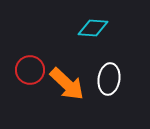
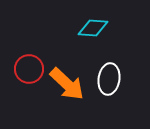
red circle: moved 1 px left, 1 px up
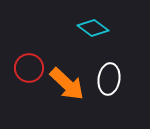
cyan diamond: rotated 32 degrees clockwise
red circle: moved 1 px up
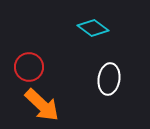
red circle: moved 1 px up
orange arrow: moved 25 px left, 21 px down
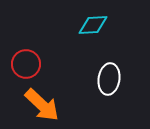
cyan diamond: moved 3 px up; rotated 40 degrees counterclockwise
red circle: moved 3 px left, 3 px up
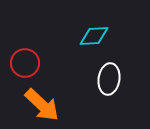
cyan diamond: moved 1 px right, 11 px down
red circle: moved 1 px left, 1 px up
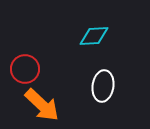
red circle: moved 6 px down
white ellipse: moved 6 px left, 7 px down
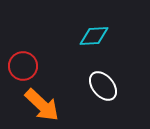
red circle: moved 2 px left, 3 px up
white ellipse: rotated 48 degrees counterclockwise
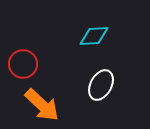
red circle: moved 2 px up
white ellipse: moved 2 px left, 1 px up; rotated 68 degrees clockwise
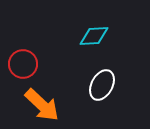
white ellipse: moved 1 px right
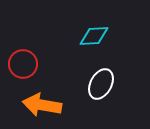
white ellipse: moved 1 px left, 1 px up
orange arrow: rotated 147 degrees clockwise
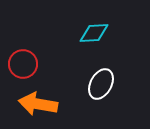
cyan diamond: moved 3 px up
orange arrow: moved 4 px left, 1 px up
